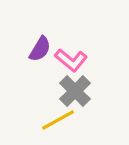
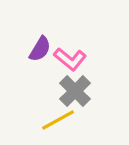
pink L-shape: moved 1 px left, 1 px up
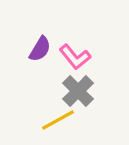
pink L-shape: moved 5 px right, 2 px up; rotated 12 degrees clockwise
gray cross: moved 3 px right
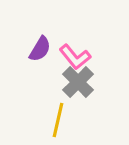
gray cross: moved 9 px up
yellow line: rotated 48 degrees counterclockwise
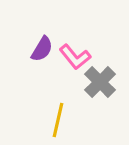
purple semicircle: moved 2 px right
gray cross: moved 22 px right
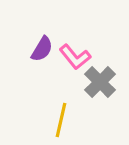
yellow line: moved 3 px right
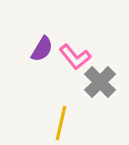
yellow line: moved 3 px down
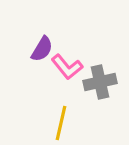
pink L-shape: moved 8 px left, 10 px down
gray cross: rotated 32 degrees clockwise
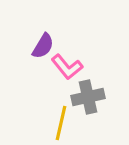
purple semicircle: moved 1 px right, 3 px up
gray cross: moved 12 px left, 15 px down
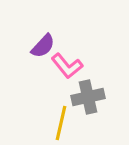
purple semicircle: rotated 12 degrees clockwise
pink L-shape: moved 1 px up
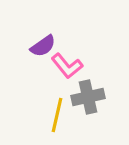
purple semicircle: rotated 12 degrees clockwise
yellow line: moved 4 px left, 8 px up
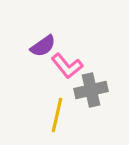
gray cross: moved 3 px right, 7 px up
